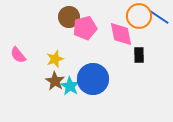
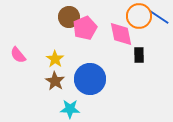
pink pentagon: rotated 10 degrees counterclockwise
yellow star: rotated 18 degrees counterclockwise
blue circle: moved 3 px left
cyan star: moved 23 px down; rotated 30 degrees counterclockwise
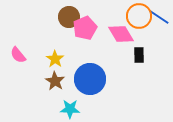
pink diamond: rotated 20 degrees counterclockwise
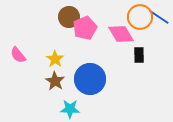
orange circle: moved 1 px right, 1 px down
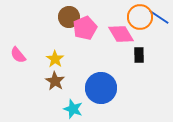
blue circle: moved 11 px right, 9 px down
cyan star: moved 3 px right; rotated 18 degrees clockwise
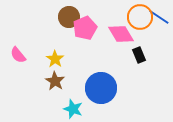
black rectangle: rotated 21 degrees counterclockwise
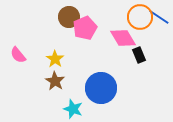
pink diamond: moved 2 px right, 4 px down
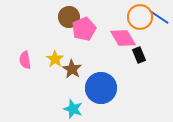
pink pentagon: moved 1 px left, 1 px down
pink semicircle: moved 7 px right, 5 px down; rotated 30 degrees clockwise
brown star: moved 17 px right, 12 px up
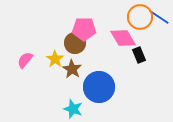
brown circle: moved 6 px right, 26 px down
pink pentagon: rotated 25 degrees clockwise
pink semicircle: rotated 48 degrees clockwise
blue circle: moved 2 px left, 1 px up
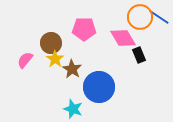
brown circle: moved 24 px left
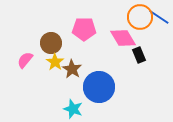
yellow star: moved 3 px down
